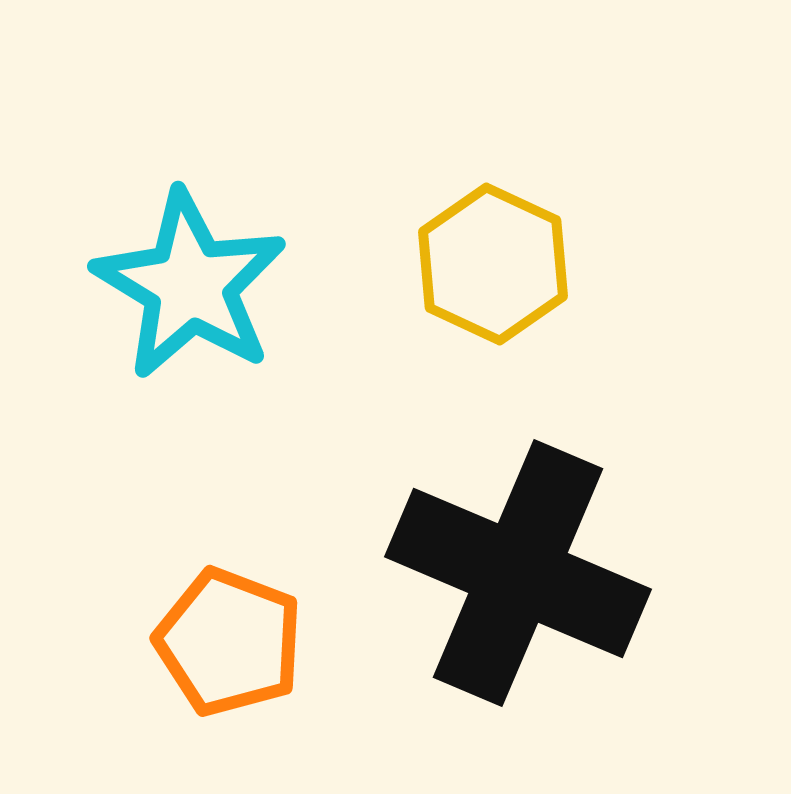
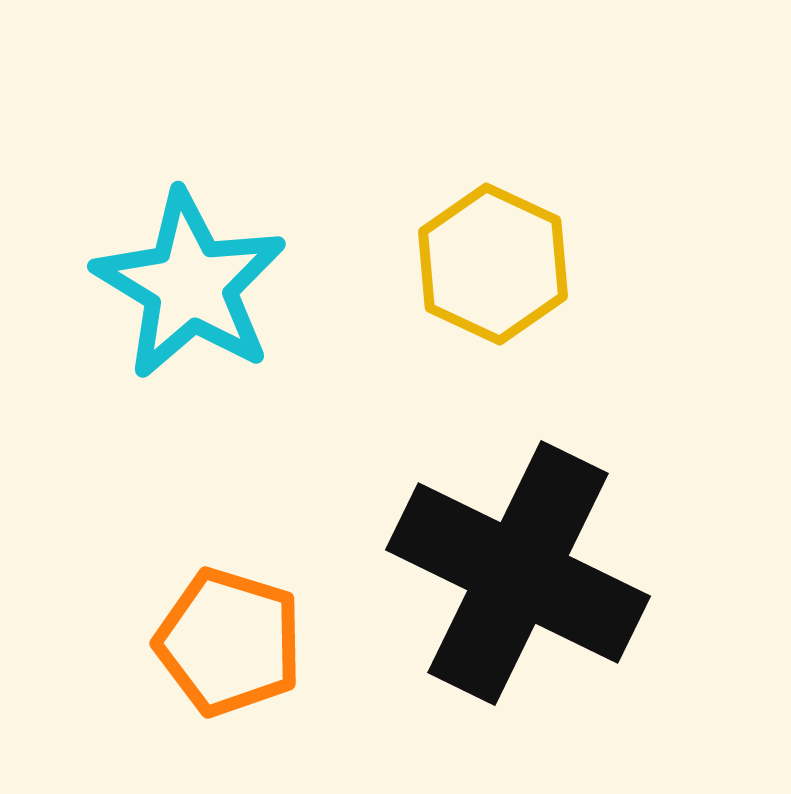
black cross: rotated 3 degrees clockwise
orange pentagon: rotated 4 degrees counterclockwise
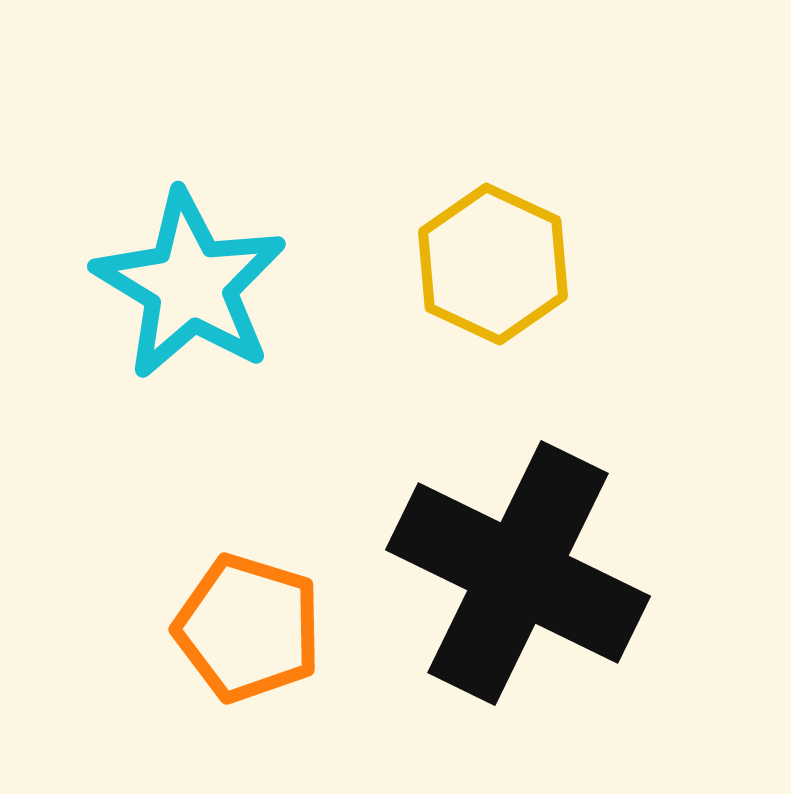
orange pentagon: moved 19 px right, 14 px up
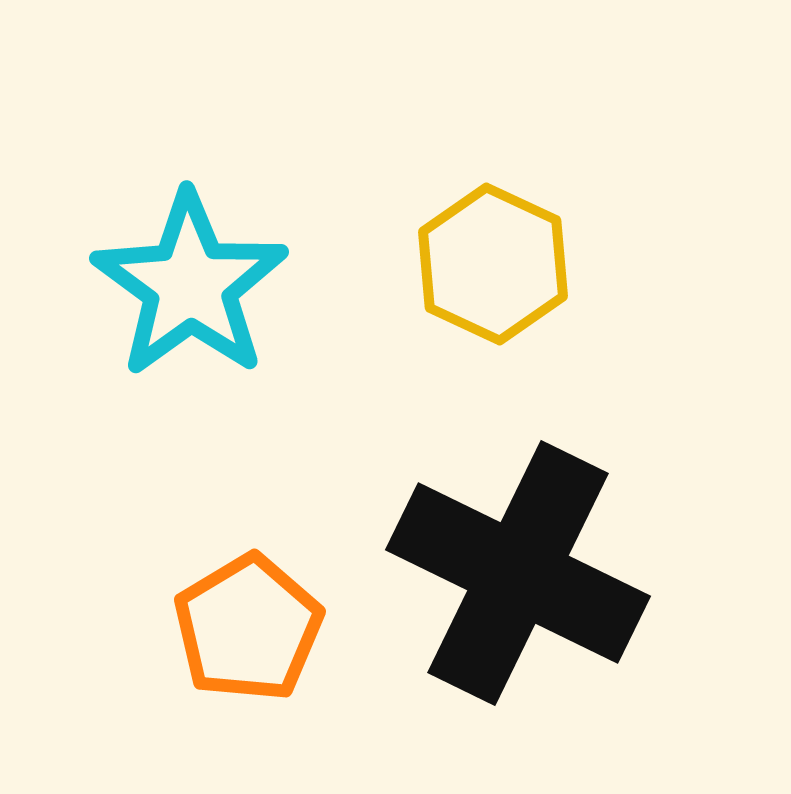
cyan star: rotated 5 degrees clockwise
orange pentagon: rotated 24 degrees clockwise
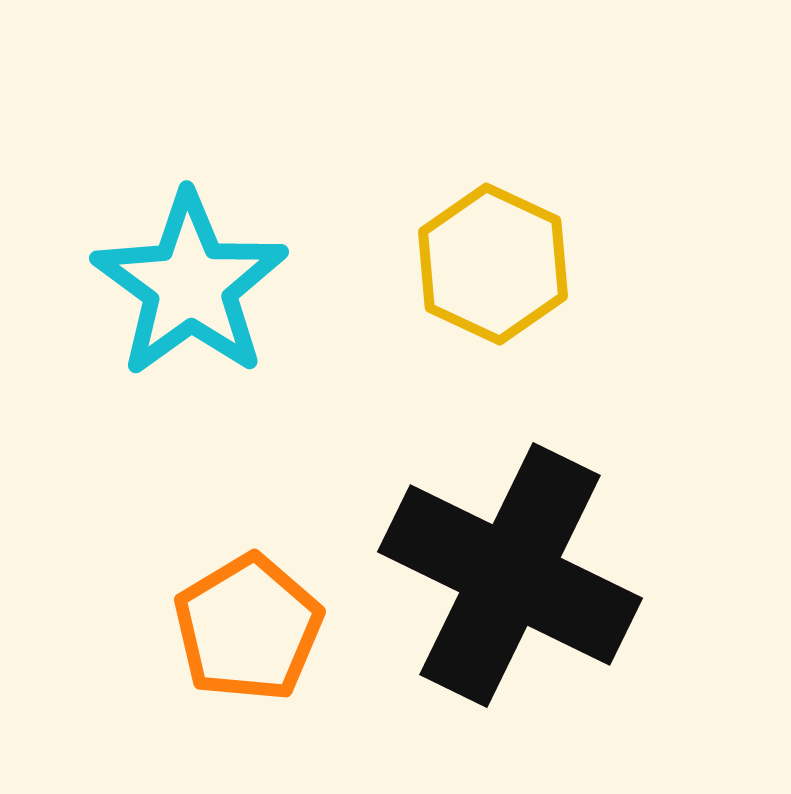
black cross: moved 8 px left, 2 px down
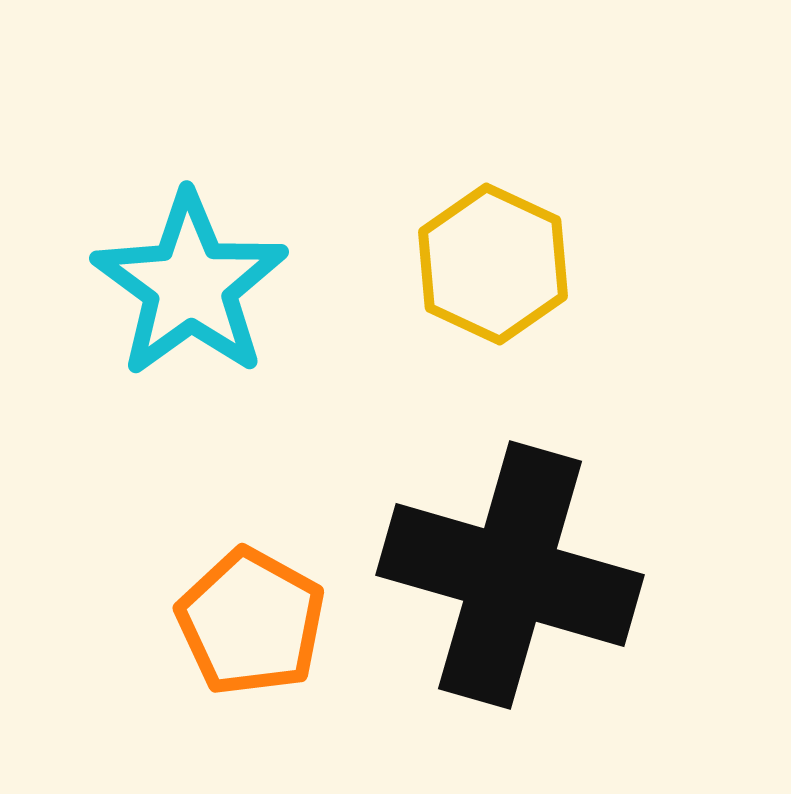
black cross: rotated 10 degrees counterclockwise
orange pentagon: moved 3 px right, 6 px up; rotated 12 degrees counterclockwise
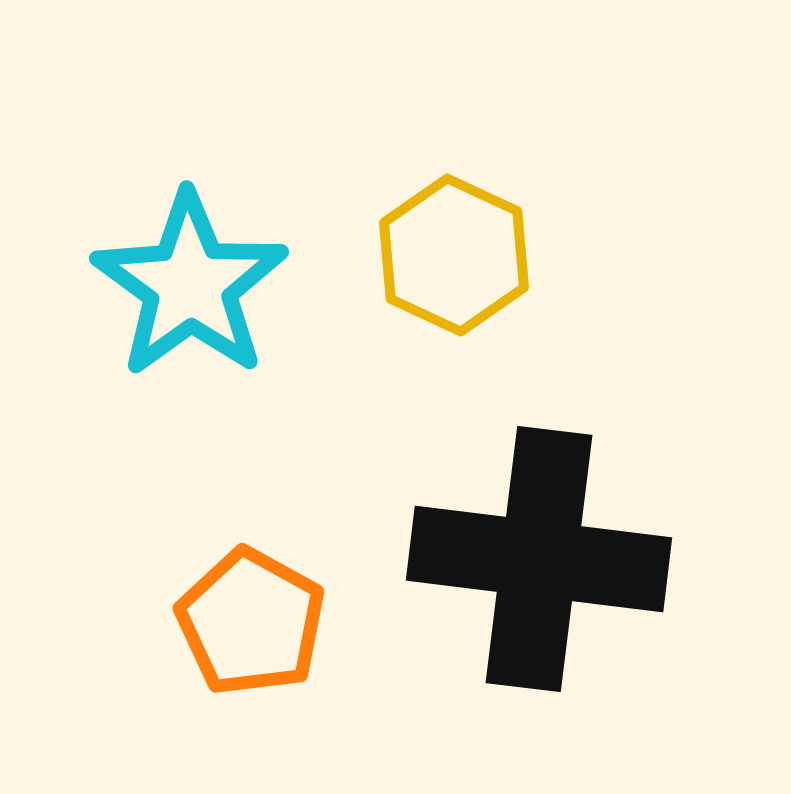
yellow hexagon: moved 39 px left, 9 px up
black cross: moved 29 px right, 16 px up; rotated 9 degrees counterclockwise
